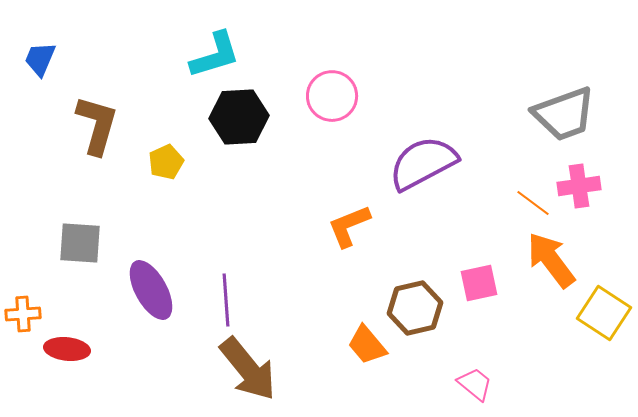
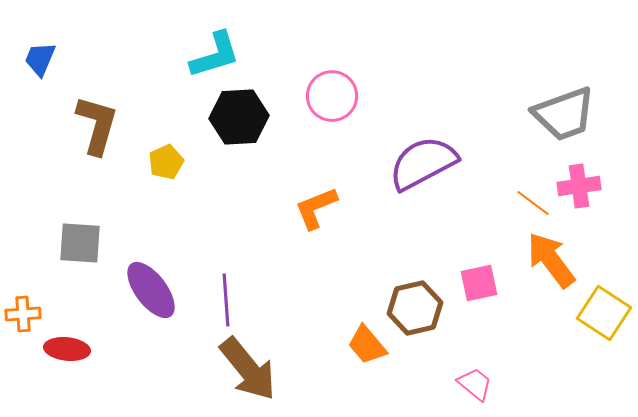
orange L-shape: moved 33 px left, 18 px up
purple ellipse: rotated 8 degrees counterclockwise
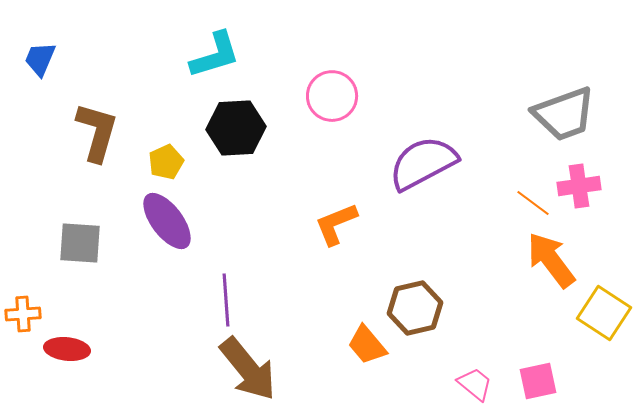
black hexagon: moved 3 px left, 11 px down
brown L-shape: moved 7 px down
orange L-shape: moved 20 px right, 16 px down
pink square: moved 59 px right, 98 px down
purple ellipse: moved 16 px right, 69 px up
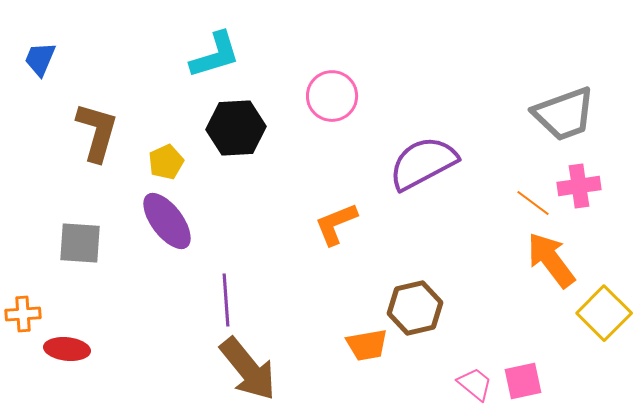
yellow square: rotated 12 degrees clockwise
orange trapezoid: rotated 60 degrees counterclockwise
pink square: moved 15 px left
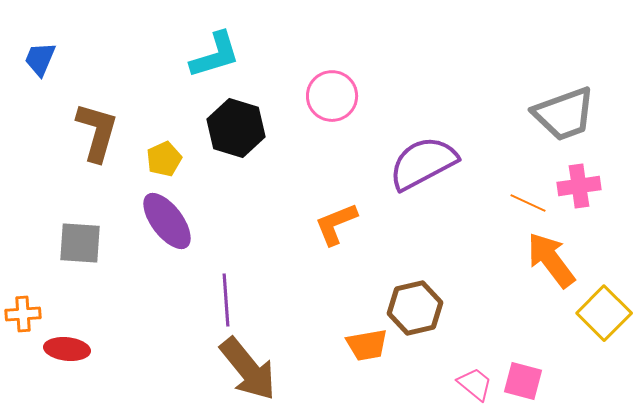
black hexagon: rotated 20 degrees clockwise
yellow pentagon: moved 2 px left, 3 px up
orange line: moved 5 px left; rotated 12 degrees counterclockwise
pink square: rotated 27 degrees clockwise
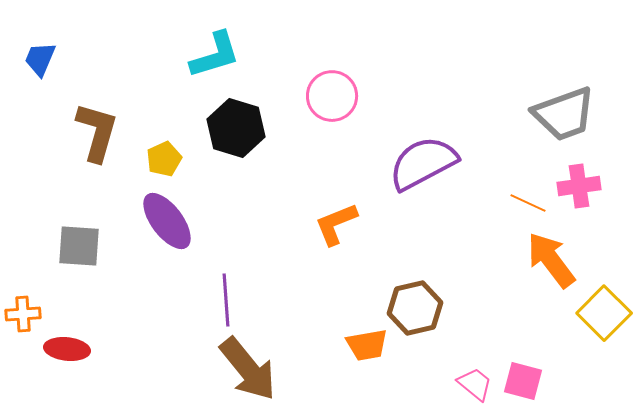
gray square: moved 1 px left, 3 px down
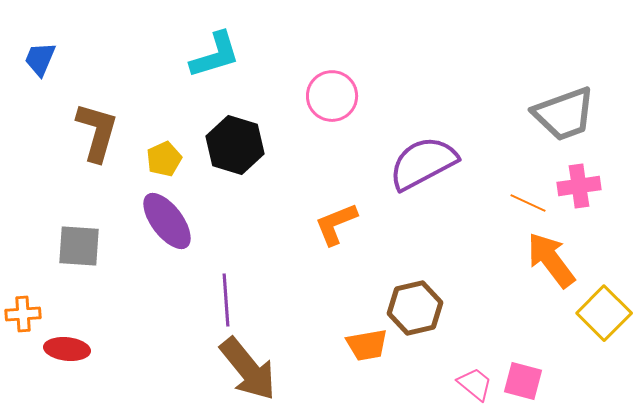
black hexagon: moved 1 px left, 17 px down
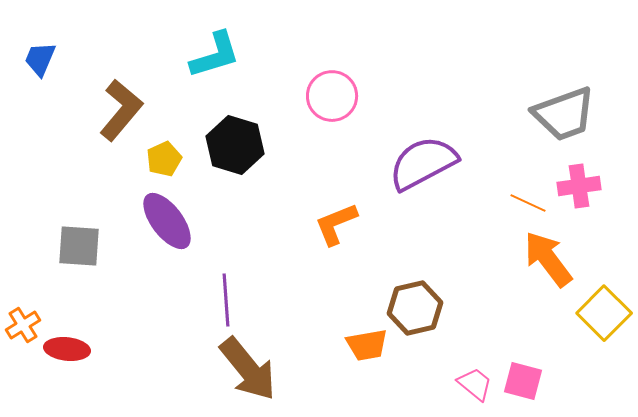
brown L-shape: moved 24 px right, 22 px up; rotated 24 degrees clockwise
orange arrow: moved 3 px left, 1 px up
orange cross: moved 11 px down; rotated 28 degrees counterclockwise
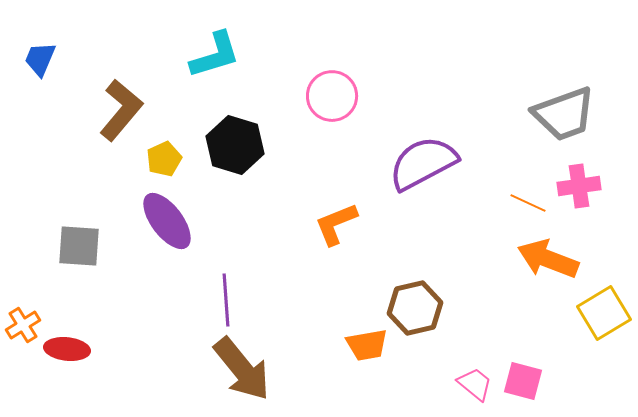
orange arrow: rotated 32 degrees counterclockwise
yellow square: rotated 14 degrees clockwise
brown arrow: moved 6 px left
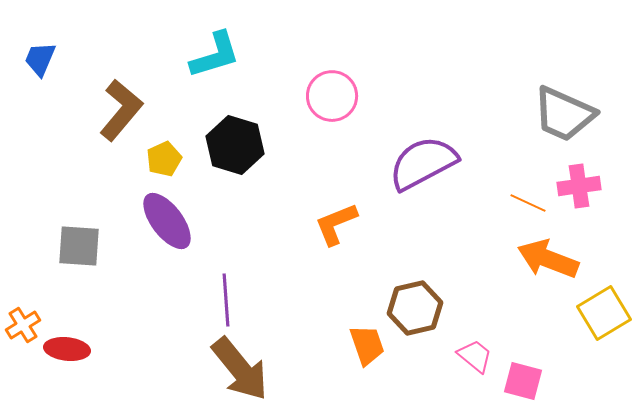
gray trapezoid: rotated 44 degrees clockwise
orange trapezoid: rotated 99 degrees counterclockwise
brown arrow: moved 2 px left
pink trapezoid: moved 28 px up
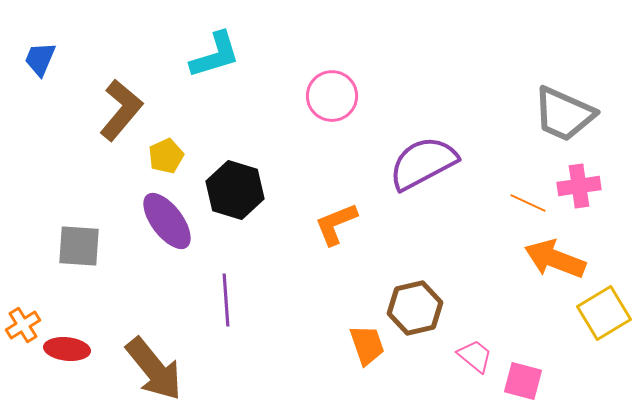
black hexagon: moved 45 px down
yellow pentagon: moved 2 px right, 3 px up
orange arrow: moved 7 px right
brown arrow: moved 86 px left
